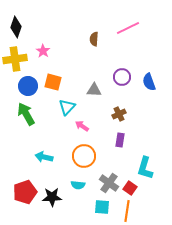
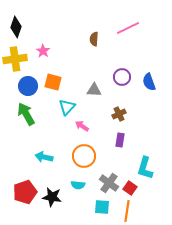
black star: rotated 12 degrees clockwise
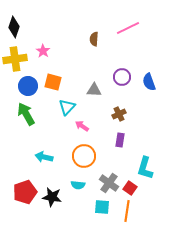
black diamond: moved 2 px left
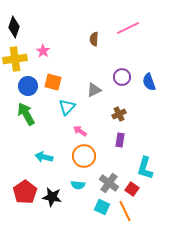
gray triangle: rotated 28 degrees counterclockwise
pink arrow: moved 2 px left, 5 px down
red square: moved 2 px right, 1 px down
red pentagon: rotated 15 degrees counterclockwise
cyan square: rotated 21 degrees clockwise
orange line: moved 2 px left; rotated 35 degrees counterclockwise
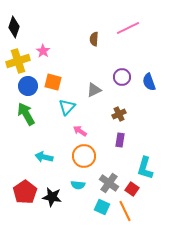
yellow cross: moved 3 px right, 2 px down; rotated 10 degrees counterclockwise
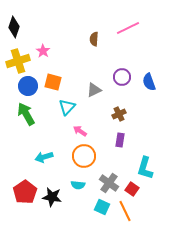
cyan arrow: rotated 30 degrees counterclockwise
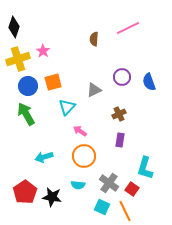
yellow cross: moved 2 px up
orange square: rotated 30 degrees counterclockwise
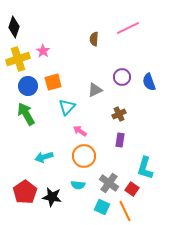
gray triangle: moved 1 px right
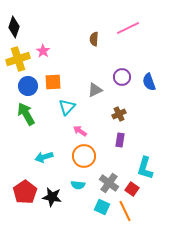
orange square: rotated 12 degrees clockwise
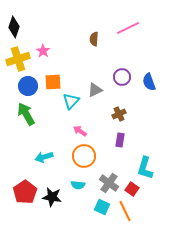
cyan triangle: moved 4 px right, 6 px up
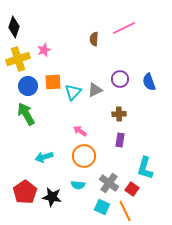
pink line: moved 4 px left
pink star: moved 1 px right, 1 px up; rotated 16 degrees clockwise
purple circle: moved 2 px left, 2 px down
cyan triangle: moved 2 px right, 9 px up
brown cross: rotated 24 degrees clockwise
